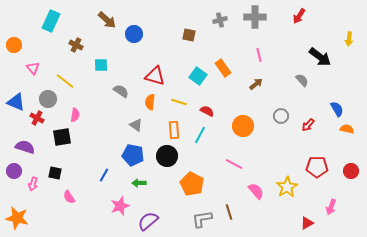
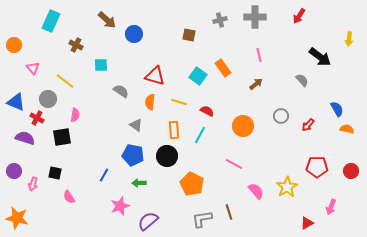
purple semicircle at (25, 147): moved 9 px up
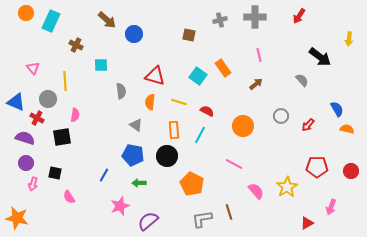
orange circle at (14, 45): moved 12 px right, 32 px up
yellow line at (65, 81): rotated 48 degrees clockwise
gray semicircle at (121, 91): rotated 49 degrees clockwise
purple circle at (14, 171): moved 12 px right, 8 px up
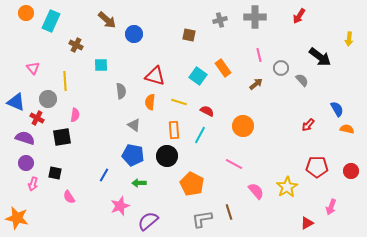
gray circle at (281, 116): moved 48 px up
gray triangle at (136, 125): moved 2 px left
